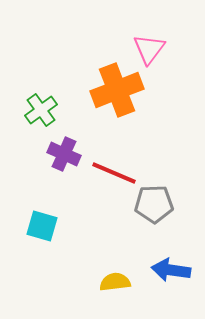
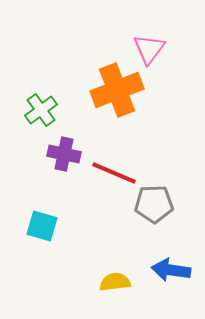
purple cross: rotated 12 degrees counterclockwise
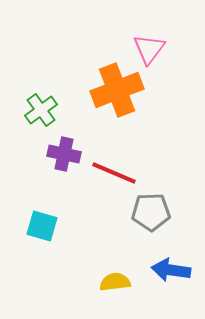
gray pentagon: moved 3 px left, 8 px down
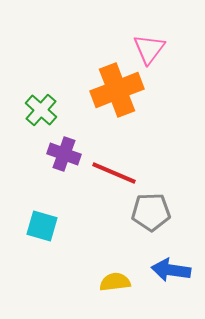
green cross: rotated 12 degrees counterclockwise
purple cross: rotated 8 degrees clockwise
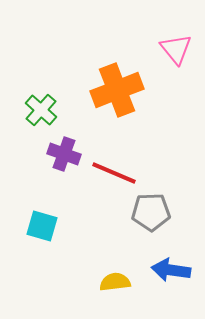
pink triangle: moved 27 px right; rotated 16 degrees counterclockwise
